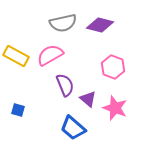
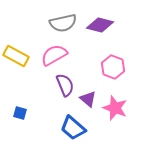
pink semicircle: moved 4 px right
blue square: moved 2 px right, 3 px down
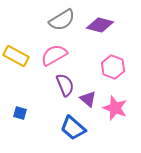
gray semicircle: moved 1 px left, 3 px up; rotated 20 degrees counterclockwise
